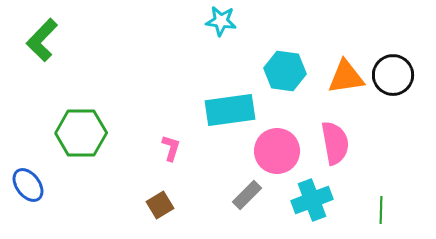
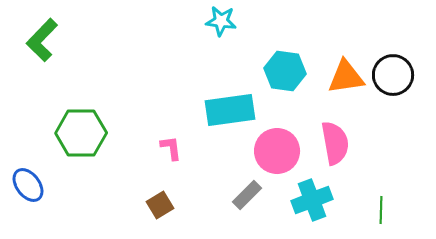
pink L-shape: rotated 24 degrees counterclockwise
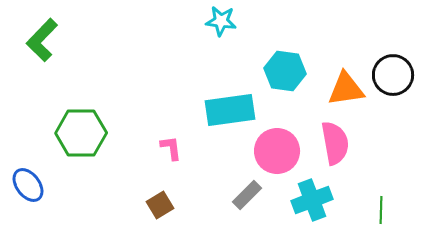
orange triangle: moved 12 px down
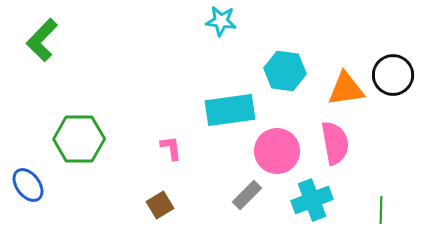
green hexagon: moved 2 px left, 6 px down
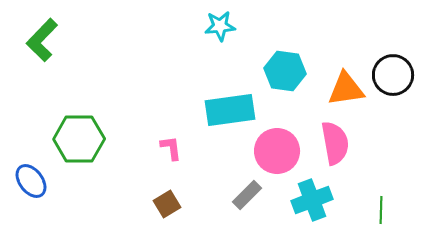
cyan star: moved 1 px left, 5 px down; rotated 12 degrees counterclockwise
blue ellipse: moved 3 px right, 4 px up
brown square: moved 7 px right, 1 px up
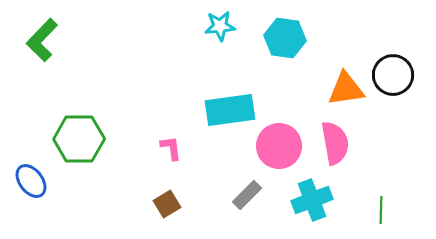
cyan hexagon: moved 33 px up
pink circle: moved 2 px right, 5 px up
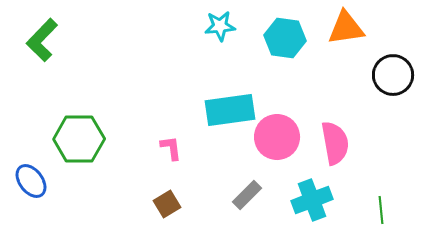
orange triangle: moved 61 px up
pink circle: moved 2 px left, 9 px up
green line: rotated 8 degrees counterclockwise
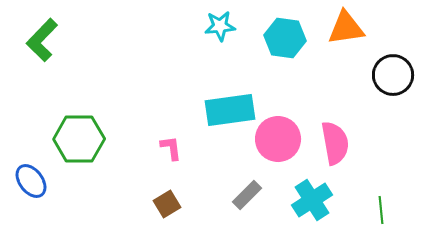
pink circle: moved 1 px right, 2 px down
cyan cross: rotated 12 degrees counterclockwise
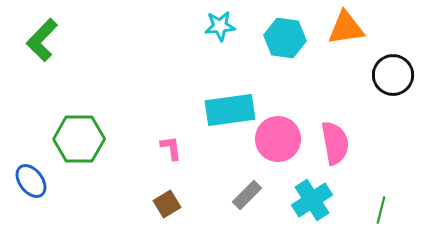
green line: rotated 20 degrees clockwise
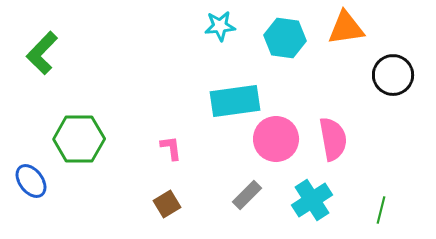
green L-shape: moved 13 px down
cyan rectangle: moved 5 px right, 9 px up
pink circle: moved 2 px left
pink semicircle: moved 2 px left, 4 px up
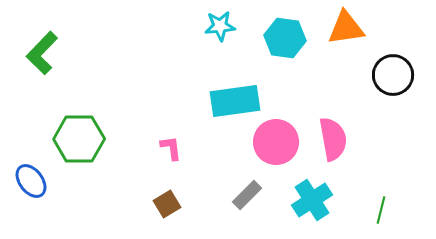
pink circle: moved 3 px down
